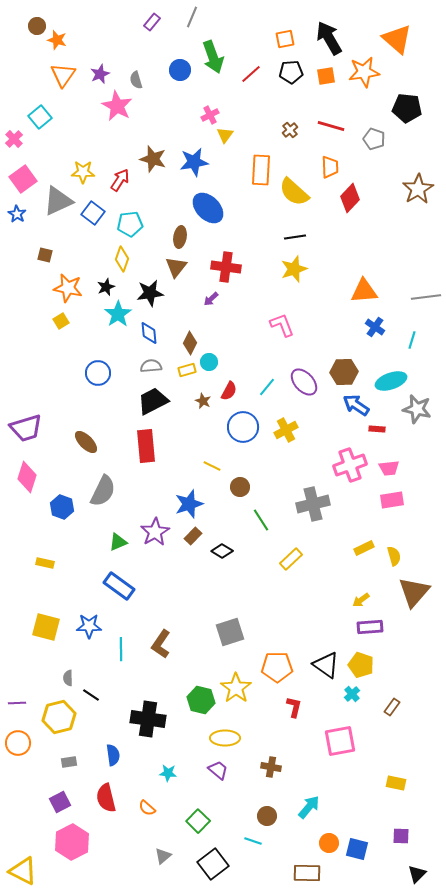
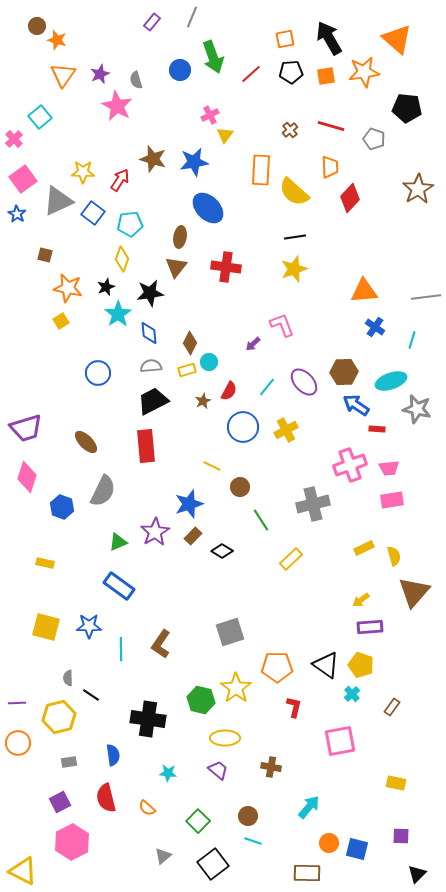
purple arrow at (211, 299): moved 42 px right, 45 px down
brown star at (203, 401): rotated 21 degrees clockwise
brown circle at (267, 816): moved 19 px left
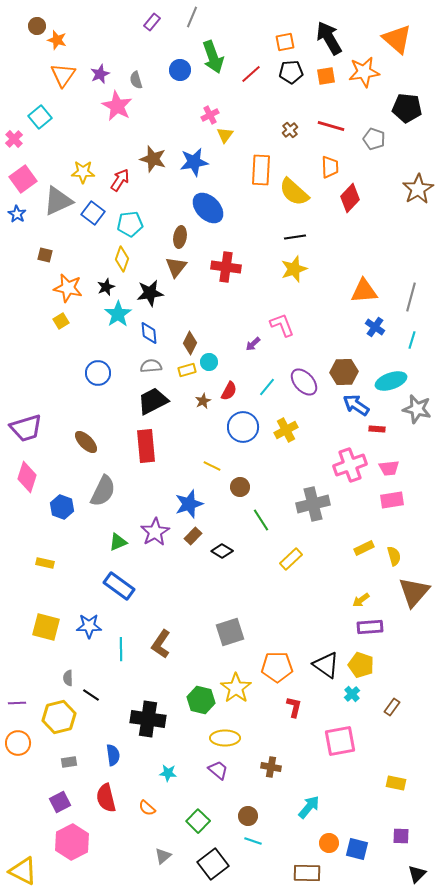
orange square at (285, 39): moved 3 px down
gray line at (426, 297): moved 15 px left; rotated 68 degrees counterclockwise
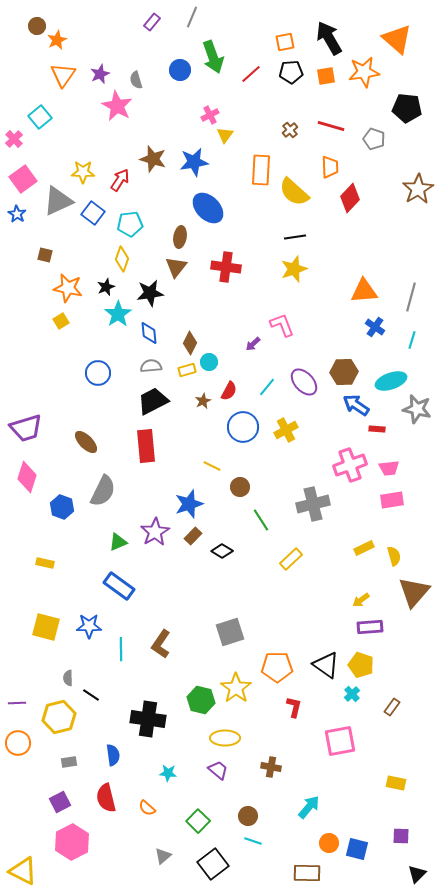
orange star at (57, 40): rotated 30 degrees clockwise
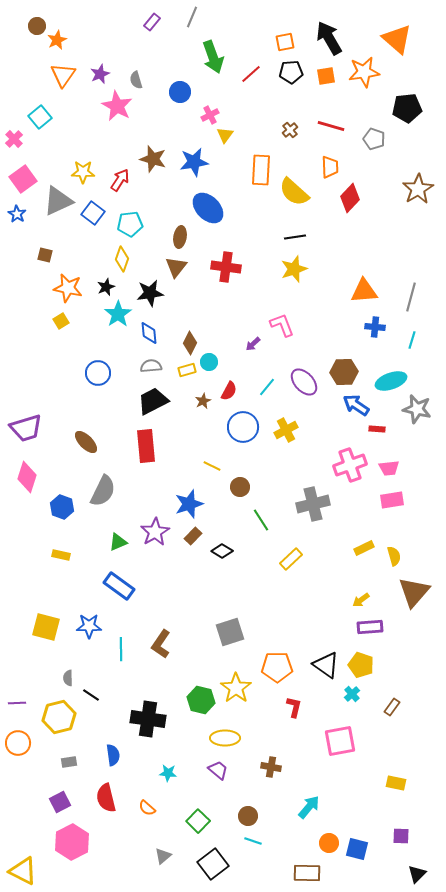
blue circle at (180, 70): moved 22 px down
black pentagon at (407, 108): rotated 12 degrees counterclockwise
blue cross at (375, 327): rotated 30 degrees counterclockwise
yellow rectangle at (45, 563): moved 16 px right, 8 px up
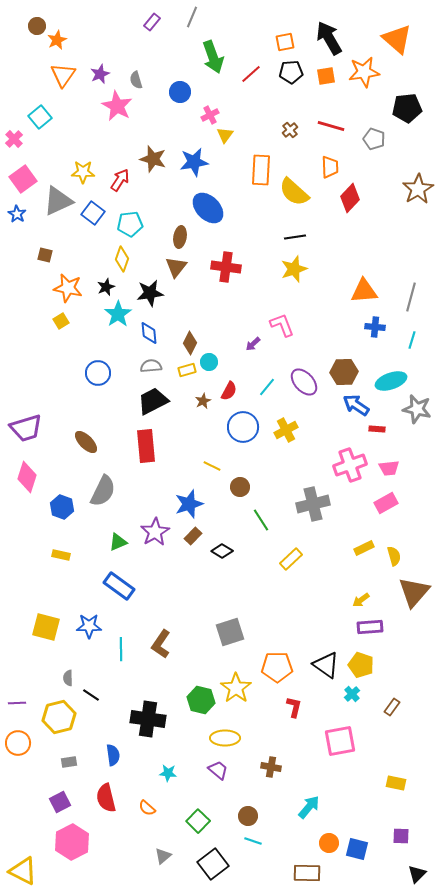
pink rectangle at (392, 500): moved 6 px left, 3 px down; rotated 20 degrees counterclockwise
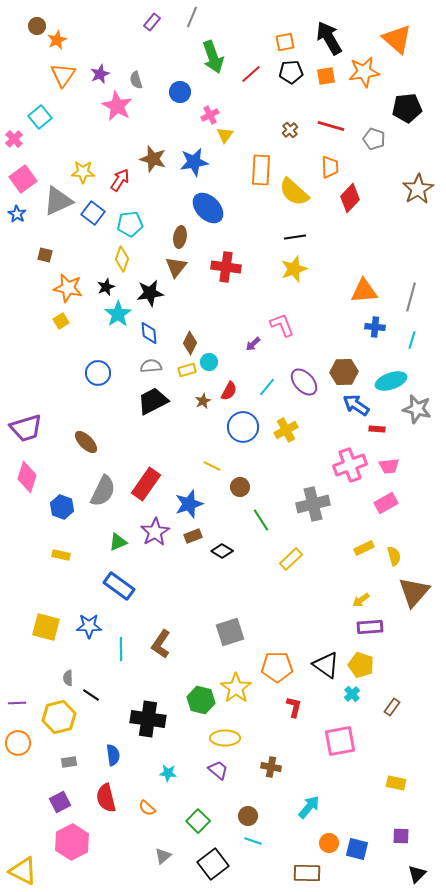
red rectangle at (146, 446): moved 38 px down; rotated 40 degrees clockwise
pink trapezoid at (389, 468): moved 2 px up
brown rectangle at (193, 536): rotated 24 degrees clockwise
